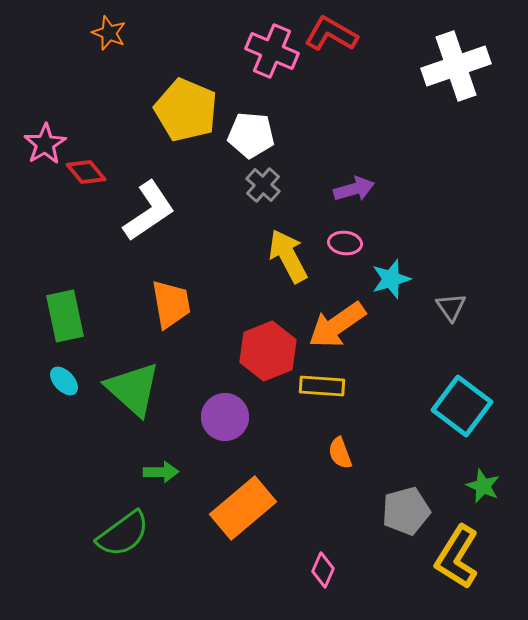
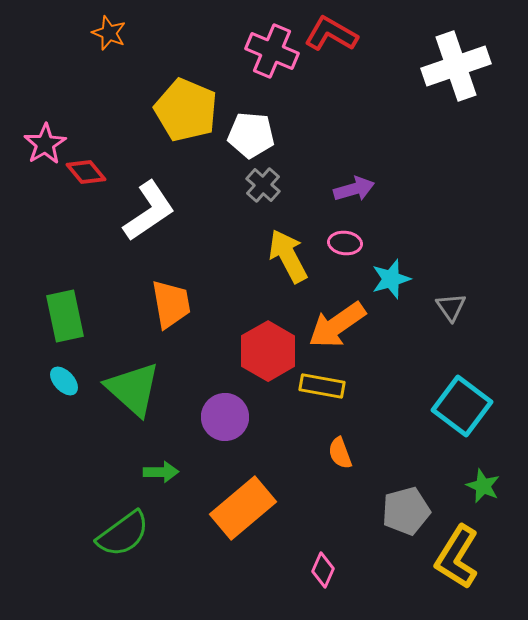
red hexagon: rotated 8 degrees counterclockwise
yellow rectangle: rotated 6 degrees clockwise
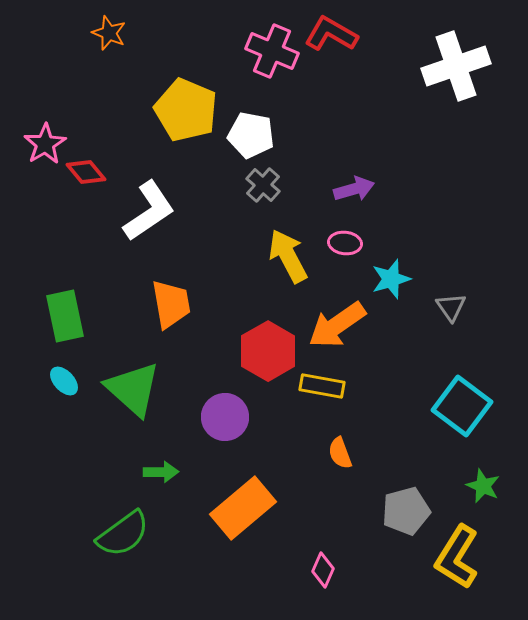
white pentagon: rotated 6 degrees clockwise
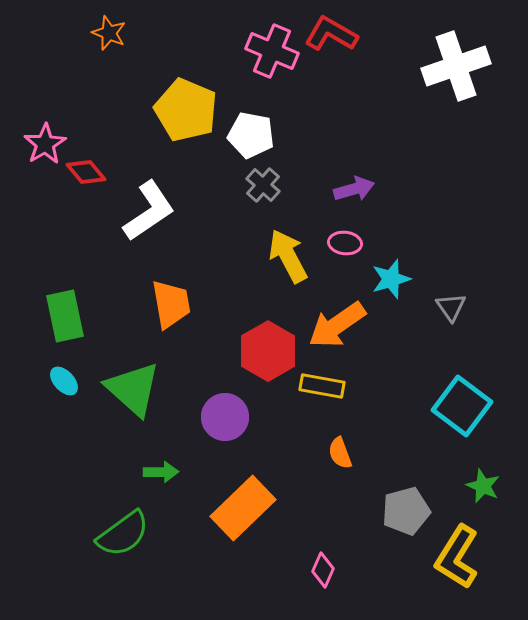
orange rectangle: rotated 4 degrees counterclockwise
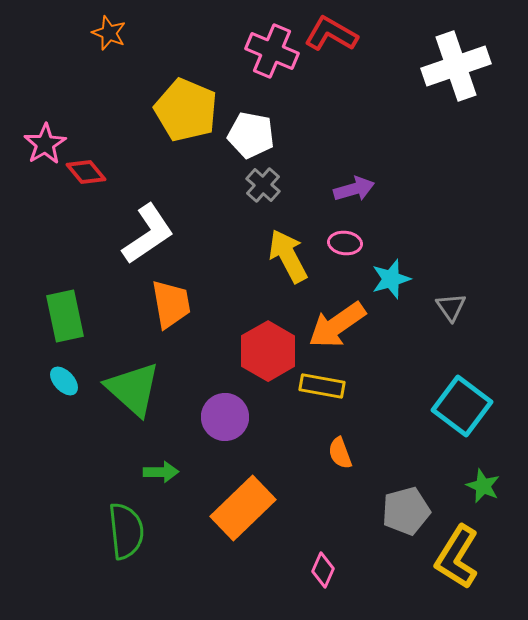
white L-shape: moved 1 px left, 23 px down
green semicircle: moved 3 px right, 3 px up; rotated 60 degrees counterclockwise
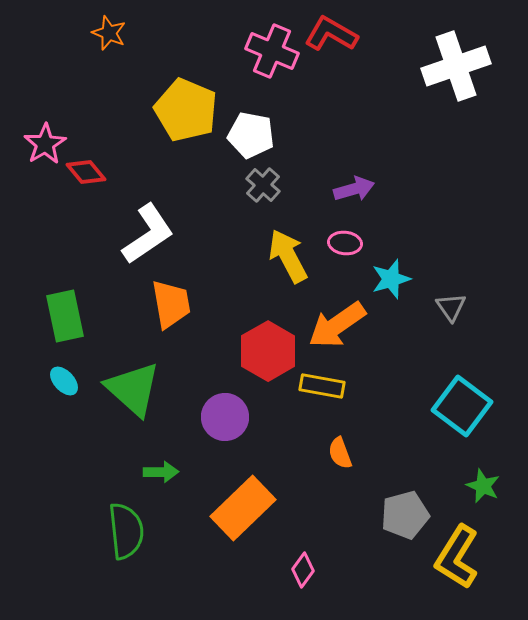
gray pentagon: moved 1 px left, 4 px down
pink diamond: moved 20 px left; rotated 12 degrees clockwise
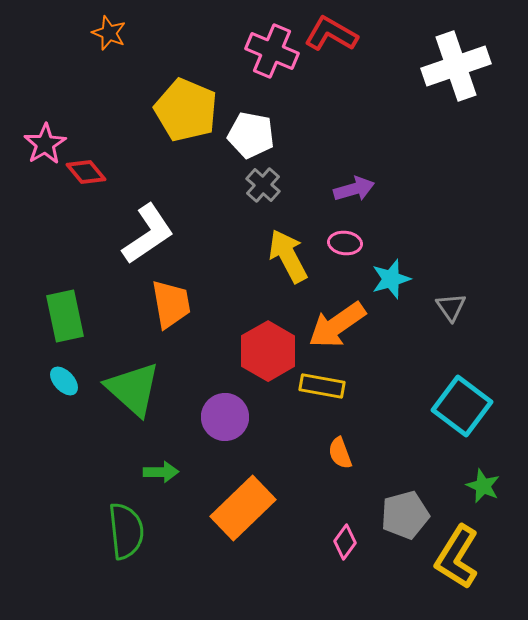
pink diamond: moved 42 px right, 28 px up
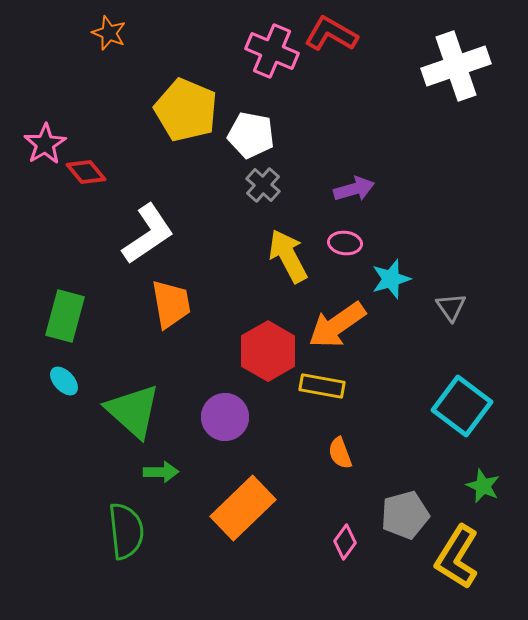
green rectangle: rotated 27 degrees clockwise
green triangle: moved 22 px down
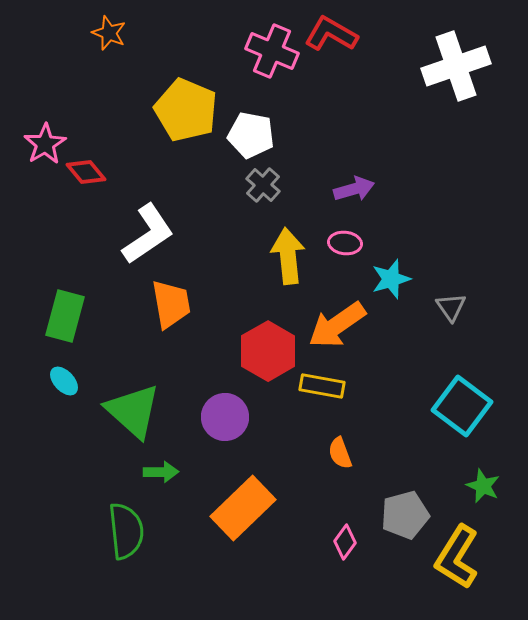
yellow arrow: rotated 22 degrees clockwise
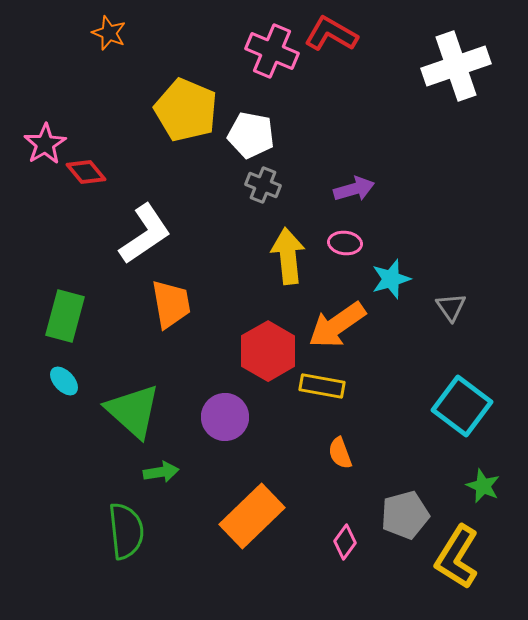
gray cross: rotated 20 degrees counterclockwise
white L-shape: moved 3 px left
green arrow: rotated 8 degrees counterclockwise
orange rectangle: moved 9 px right, 8 px down
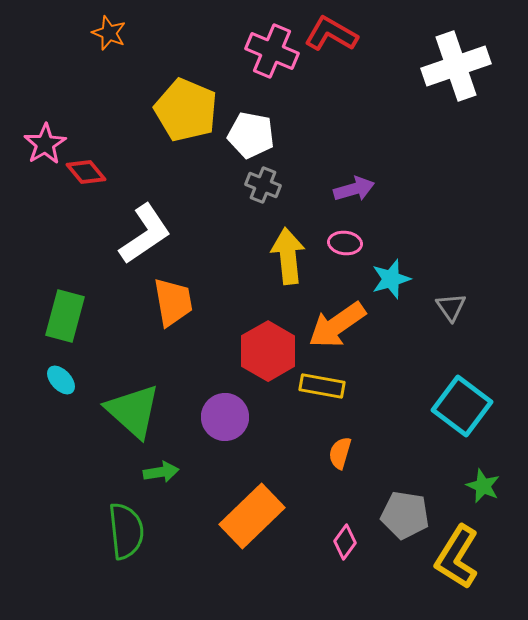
orange trapezoid: moved 2 px right, 2 px up
cyan ellipse: moved 3 px left, 1 px up
orange semicircle: rotated 36 degrees clockwise
gray pentagon: rotated 24 degrees clockwise
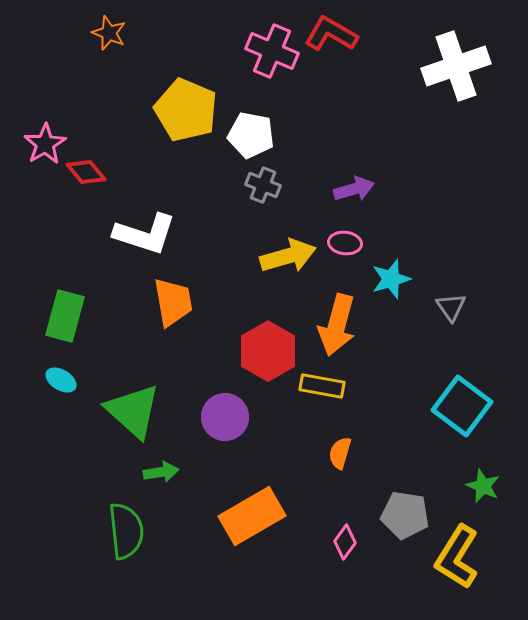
white L-shape: rotated 52 degrees clockwise
yellow arrow: rotated 80 degrees clockwise
orange arrow: rotated 40 degrees counterclockwise
cyan ellipse: rotated 16 degrees counterclockwise
orange rectangle: rotated 14 degrees clockwise
